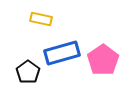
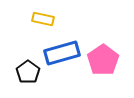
yellow rectangle: moved 2 px right
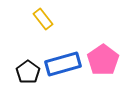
yellow rectangle: rotated 40 degrees clockwise
blue rectangle: moved 1 px right, 11 px down
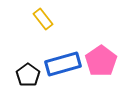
pink pentagon: moved 2 px left, 1 px down
black pentagon: moved 3 px down
